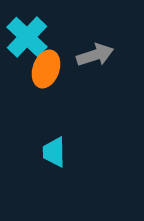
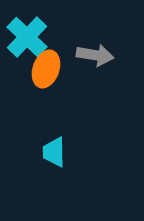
gray arrow: rotated 27 degrees clockwise
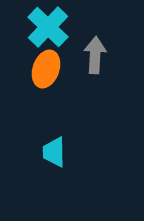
cyan cross: moved 21 px right, 10 px up
gray arrow: rotated 96 degrees counterclockwise
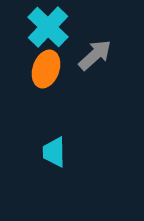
gray arrow: rotated 45 degrees clockwise
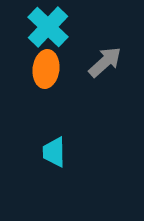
gray arrow: moved 10 px right, 7 px down
orange ellipse: rotated 12 degrees counterclockwise
